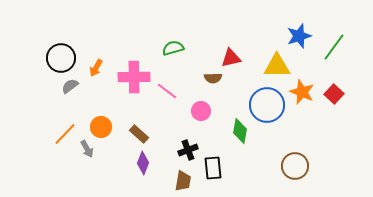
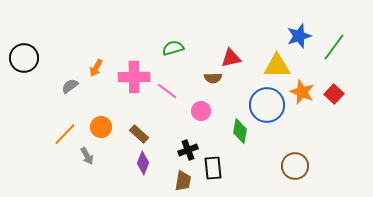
black circle: moved 37 px left
gray arrow: moved 7 px down
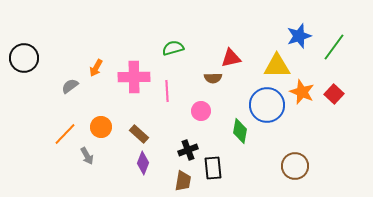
pink line: rotated 50 degrees clockwise
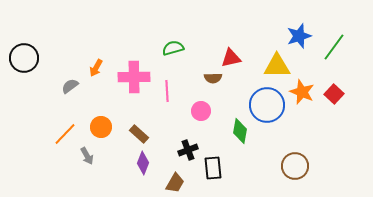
brown trapezoid: moved 8 px left, 2 px down; rotated 20 degrees clockwise
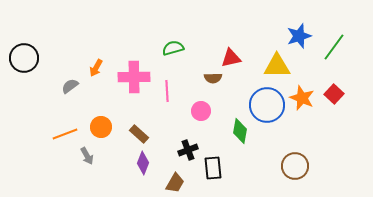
orange star: moved 6 px down
orange line: rotated 25 degrees clockwise
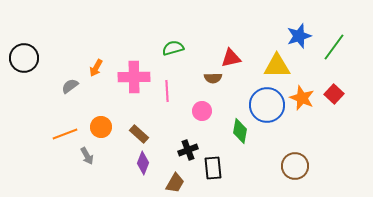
pink circle: moved 1 px right
